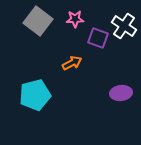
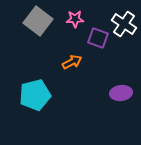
white cross: moved 2 px up
orange arrow: moved 1 px up
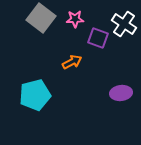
gray square: moved 3 px right, 3 px up
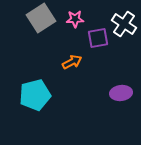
gray square: rotated 20 degrees clockwise
purple square: rotated 30 degrees counterclockwise
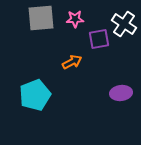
gray square: rotated 28 degrees clockwise
purple square: moved 1 px right, 1 px down
cyan pentagon: rotated 8 degrees counterclockwise
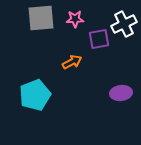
white cross: rotated 30 degrees clockwise
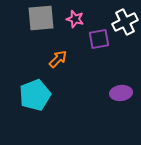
pink star: rotated 18 degrees clockwise
white cross: moved 1 px right, 2 px up
orange arrow: moved 14 px left, 3 px up; rotated 18 degrees counterclockwise
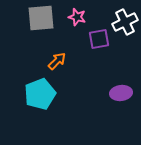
pink star: moved 2 px right, 2 px up
orange arrow: moved 1 px left, 2 px down
cyan pentagon: moved 5 px right, 1 px up
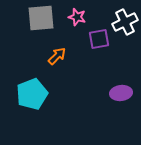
orange arrow: moved 5 px up
cyan pentagon: moved 8 px left
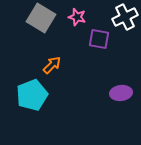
gray square: rotated 36 degrees clockwise
white cross: moved 5 px up
purple square: rotated 20 degrees clockwise
orange arrow: moved 5 px left, 9 px down
cyan pentagon: moved 1 px down
